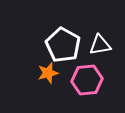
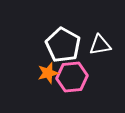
pink hexagon: moved 15 px left, 3 px up
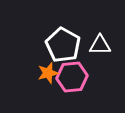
white triangle: rotated 10 degrees clockwise
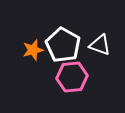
white triangle: rotated 20 degrees clockwise
orange star: moved 15 px left, 23 px up
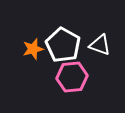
orange star: moved 1 px up
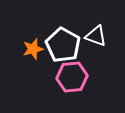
white triangle: moved 4 px left, 9 px up
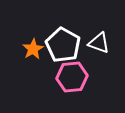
white triangle: moved 3 px right, 7 px down
orange star: rotated 15 degrees counterclockwise
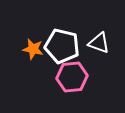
white pentagon: moved 1 px left, 1 px down; rotated 16 degrees counterclockwise
orange star: rotated 30 degrees counterclockwise
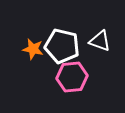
white triangle: moved 1 px right, 2 px up
